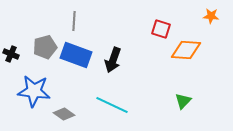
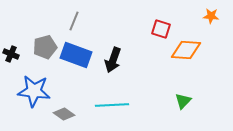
gray line: rotated 18 degrees clockwise
cyan line: rotated 28 degrees counterclockwise
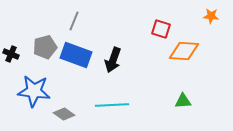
orange diamond: moved 2 px left, 1 px down
green triangle: rotated 42 degrees clockwise
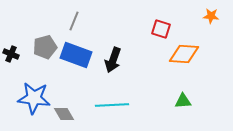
orange diamond: moved 3 px down
blue star: moved 7 px down
gray diamond: rotated 25 degrees clockwise
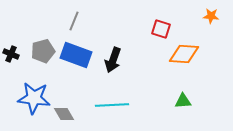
gray pentagon: moved 2 px left, 4 px down
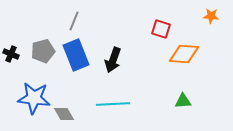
blue rectangle: rotated 48 degrees clockwise
cyan line: moved 1 px right, 1 px up
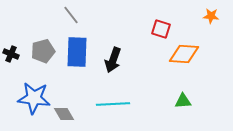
gray line: moved 3 px left, 6 px up; rotated 60 degrees counterclockwise
blue rectangle: moved 1 px right, 3 px up; rotated 24 degrees clockwise
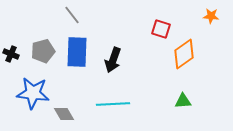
gray line: moved 1 px right
orange diamond: rotated 40 degrees counterclockwise
blue star: moved 1 px left, 5 px up
